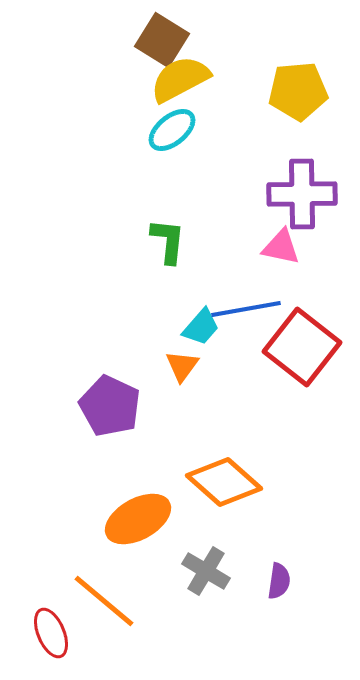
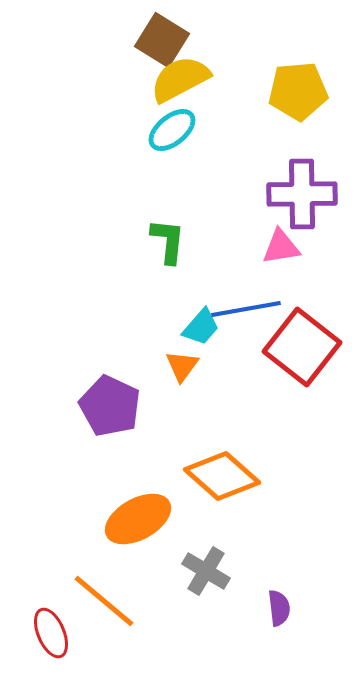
pink triangle: rotated 21 degrees counterclockwise
orange diamond: moved 2 px left, 6 px up
purple semicircle: moved 27 px down; rotated 15 degrees counterclockwise
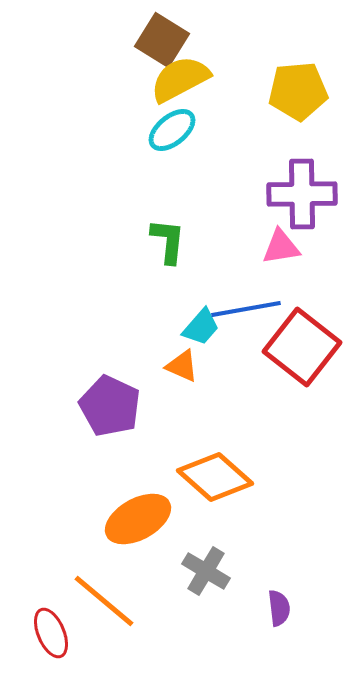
orange triangle: rotated 42 degrees counterclockwise
orange diamond: moved 7 px left, 1 px down
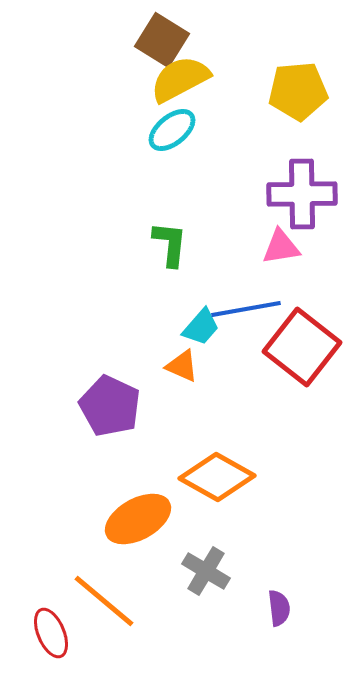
green L-shape: moved 2 px right, 3 px down
orange diamond: moved 2 px right; rotated 12 degrees counterclockwise
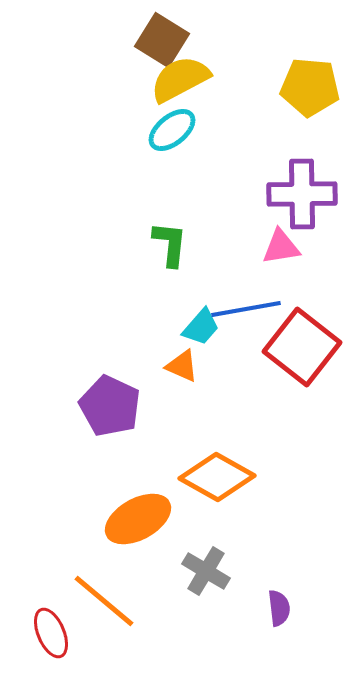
yellow pentagon: moved 12 px right, 4 px up; rotated 10 degrees clockwise
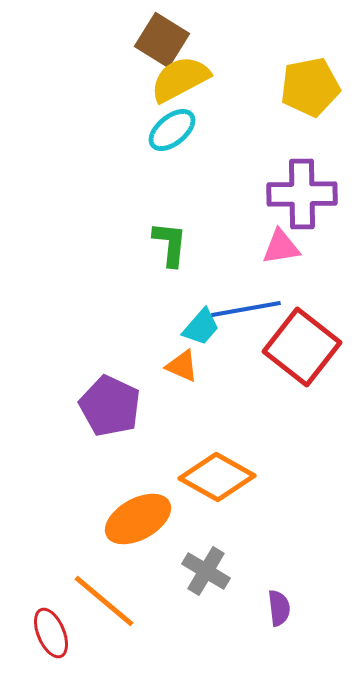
yellow pentagon: rotated 16 degrees counterclockwise
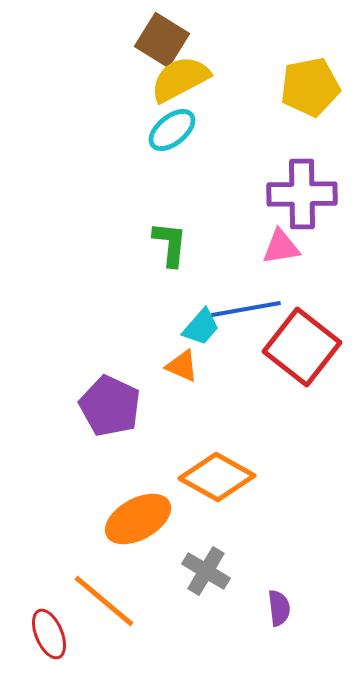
red ellipse: moved 2 px left, 1 px down
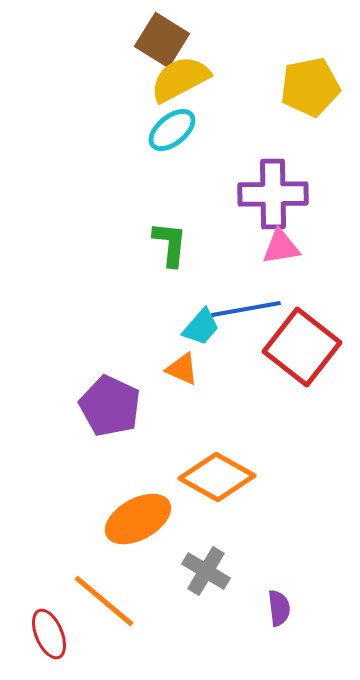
purple cross: moved 29 px left
orange triangle: moved 3 px down
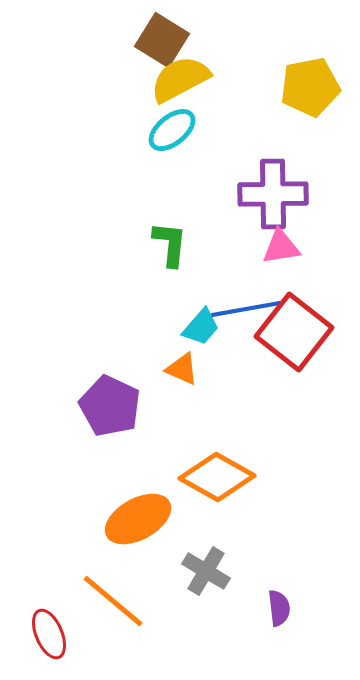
red square: moved 8 px left, 15 px up
orange line: moved 9 px right
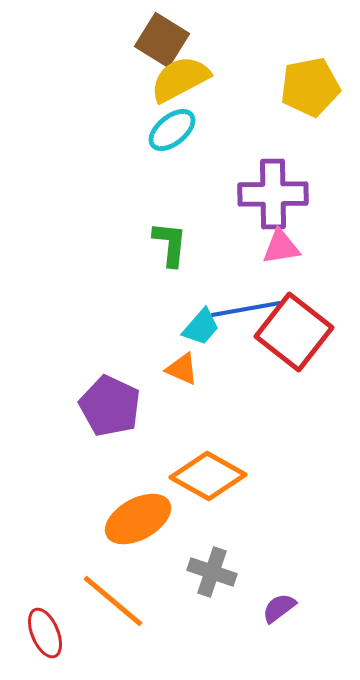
orange diamond: moved 9 px left, 1 px up
gray cross: moved 6 px right, 1 px down; rotated 12 degrees counterclockwise
purple semicircle: rotated 120 degrees counterclockwise
red ellipse: moved 4 px left, 1 px up
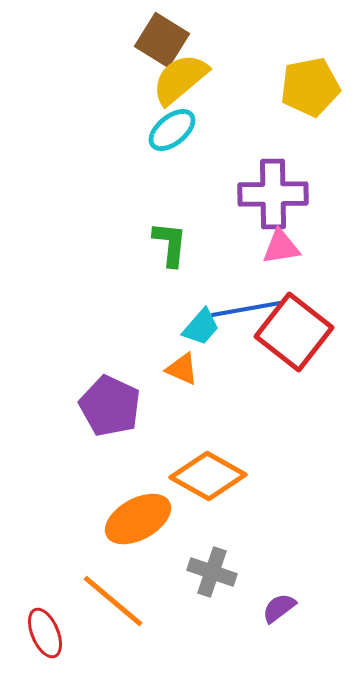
yellow semicircle: rotated 12 degrees counterclockwise
